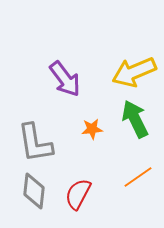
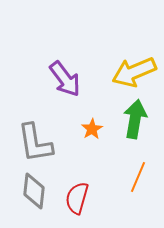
green arrow: rotated 36 degrees clockwise
orange star: rotated 25 degrees counterclockwise
orange line: rotated 32 degrees counterclockwise
red semicircle: moved 1 px left, 4 px down; rotated 12 degrees counterclockwise
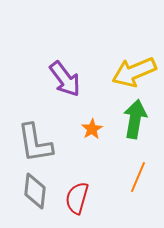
gray diamond: moved 1 px right
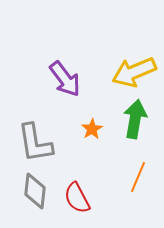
red semicircle: rotated 44 degrees counterclockwise
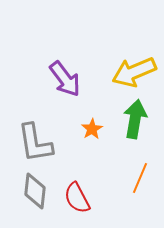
orange line: moved 2 px right, 1 px down
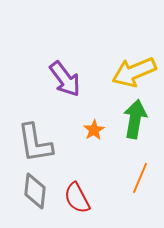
orange star: moved 2 px right, 1 px down
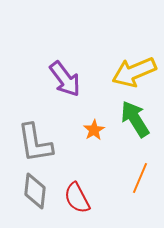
green arrow: rotated 42 degrees counterclockwise
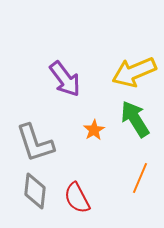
gray L-shape: rotated 9 degrees counterclockwise
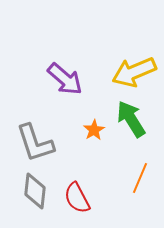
purple arrow: rotated 12 degrees counterclockwise
green arrow: moved 4 px left
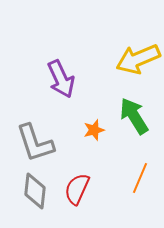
yellow arrow: moved 4 px right, 13 px up
purple arrow: moved 4 px left; rotated 24 degrees clockwise
green arrow: moved 3 px right, 3 px up
orange star: rotated 15 degrees clockwise
red semicircle: moved 9 px up; rotated 52 degrees clockwise
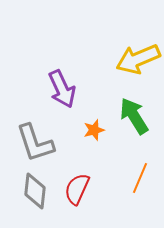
purple arrow: moved 1 px right, 10 px down
